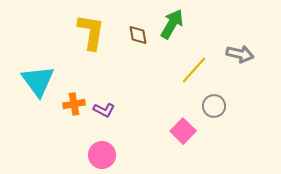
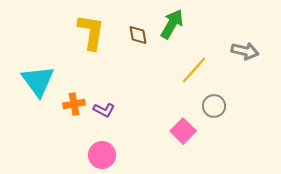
gray arrow: moved 5 px right, 3 px up
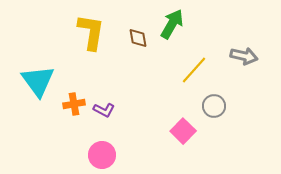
brown diamond: moved 3 px down
gray arrow: moved 1 px left, 5 px down
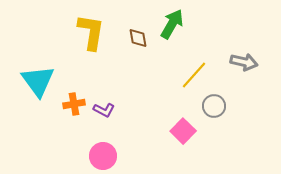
gray arrow: moved 6 px down
yellow line: moved 5 px down
pink circle: moved 1 px right, 1 px down
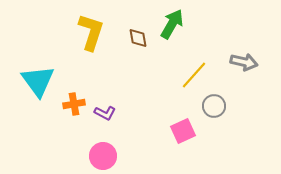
yellow L-shape: rotated 9 degrees clockwise
purple L-shape: moved 1 px right, 3 px down
pink square: rotated 20 degrees clockwise
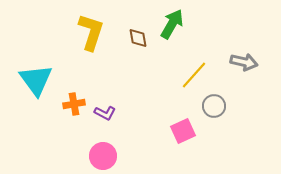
cyan triangle: moved 2 px left, 1 px up
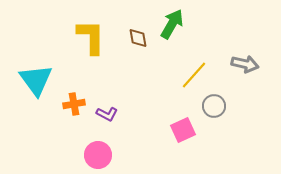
yellow L-shape: moved 5 px down; rotated 18 degrees counterclockwise
gray arrow: moved 1 px right, 2 px down
purple L-shape: moved 2 px right, 1 px down
pink square: moved 1 px up
pink circle: moved 5 px left, 1 px up
